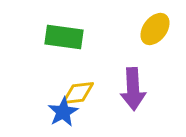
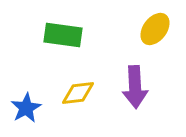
green rectangle: moved 1 px left, 2 px up
purple arrow: moved 2 px right, 2 px up
blue star: moved 37 px left, 4 px up
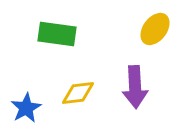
green rectangle: moved 6 px left, 1 px up
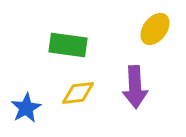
green rectangle: moved 11 px right, 11 px down
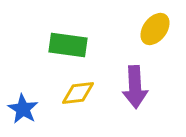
blue star: moved 3 px left, 1 px down; rotated 12 degrees counterclockwise
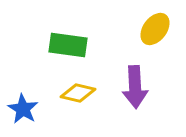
yellow diamond: rotated 20 degrees clockwise
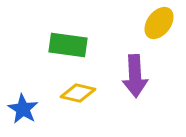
yellow ellipse: moved 4 px right, 6 px up
purple arrow: moved 11 px up
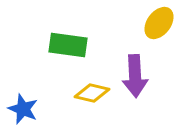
yellow diamond: moved 14 px right
blue star: rotated 8 degrees counterclockwise
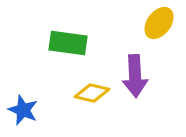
green rectangle: moved 2 px up
blue star: moved 1 px down
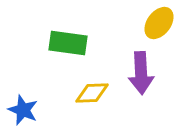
purple arrow: moved 6 px right, 3 px up
yellow diamond: rotated 16 degrees counterclockwise
